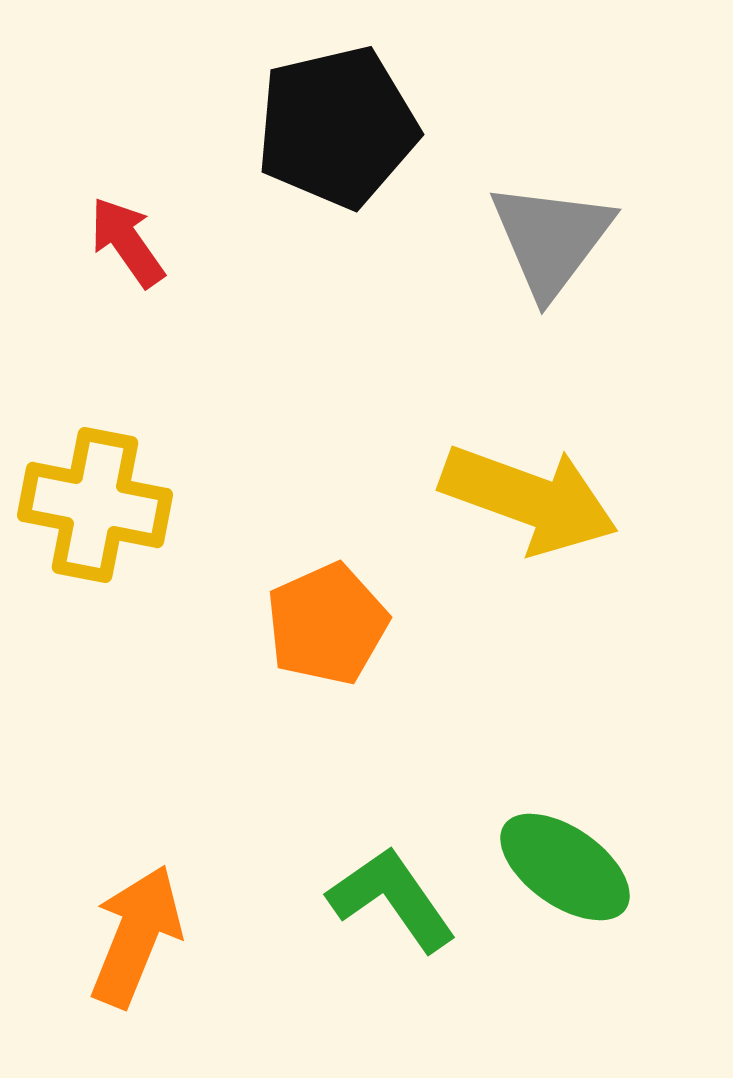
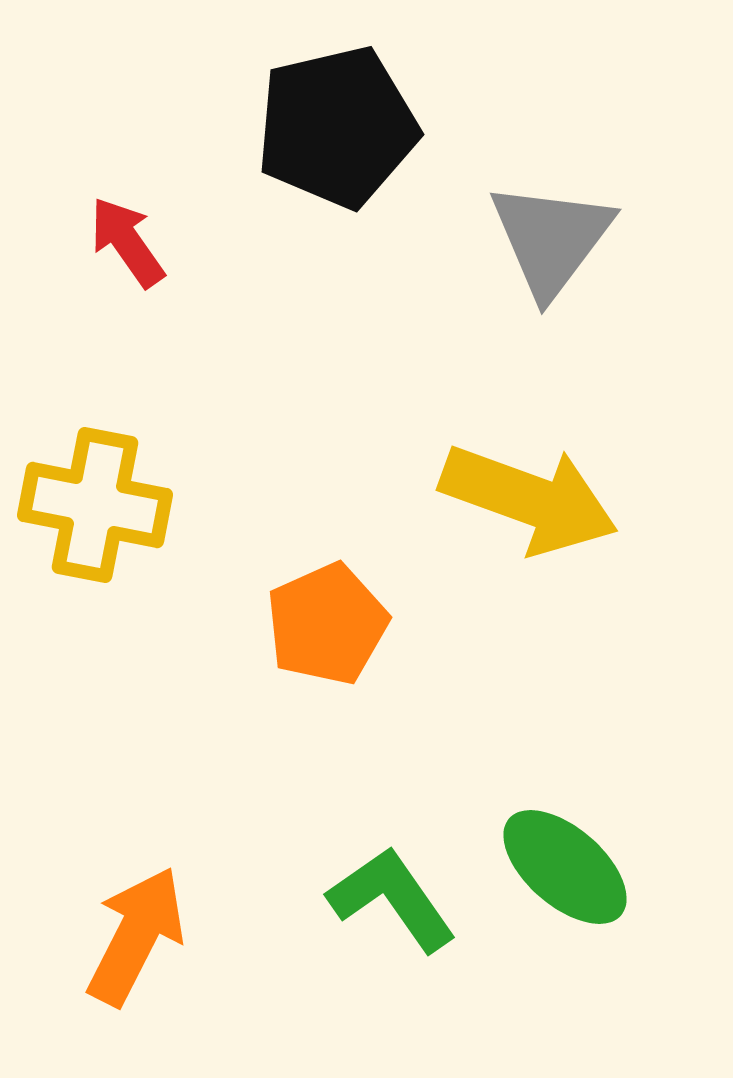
green ellipse: rotated 6 degrees clockwise
orange arrow: rotated 5 degrees clockwise
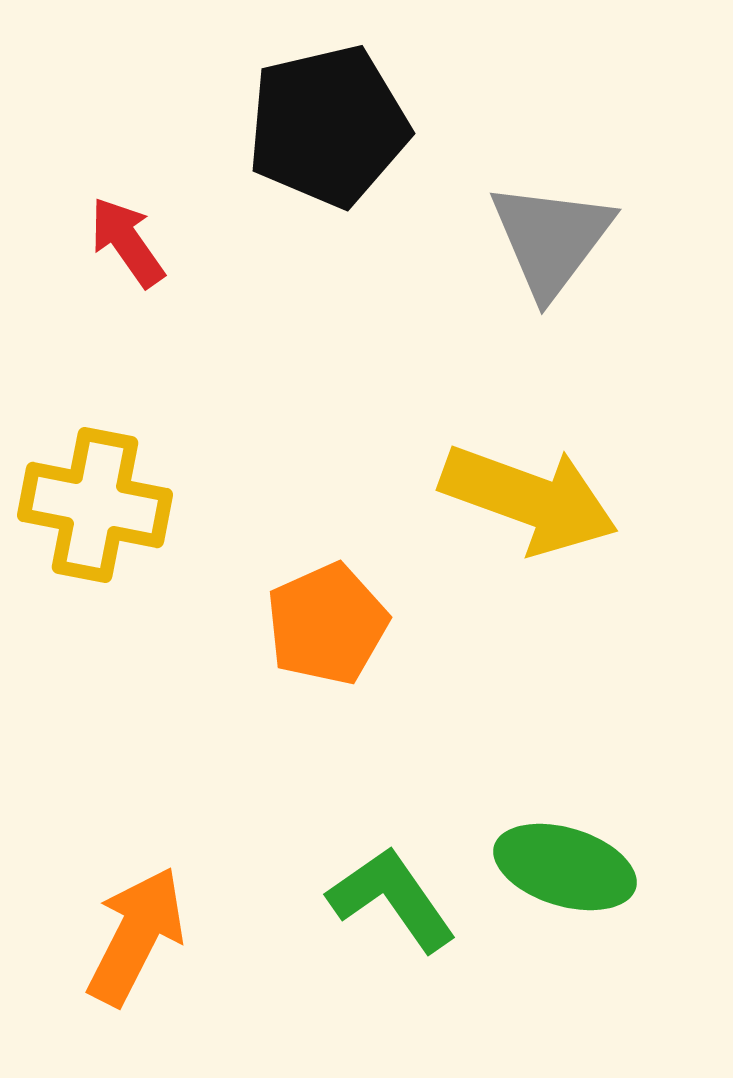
black pentagon: moved 9 px left, 1 px up
green ellipse: rotated 24 degrees counterclockwise
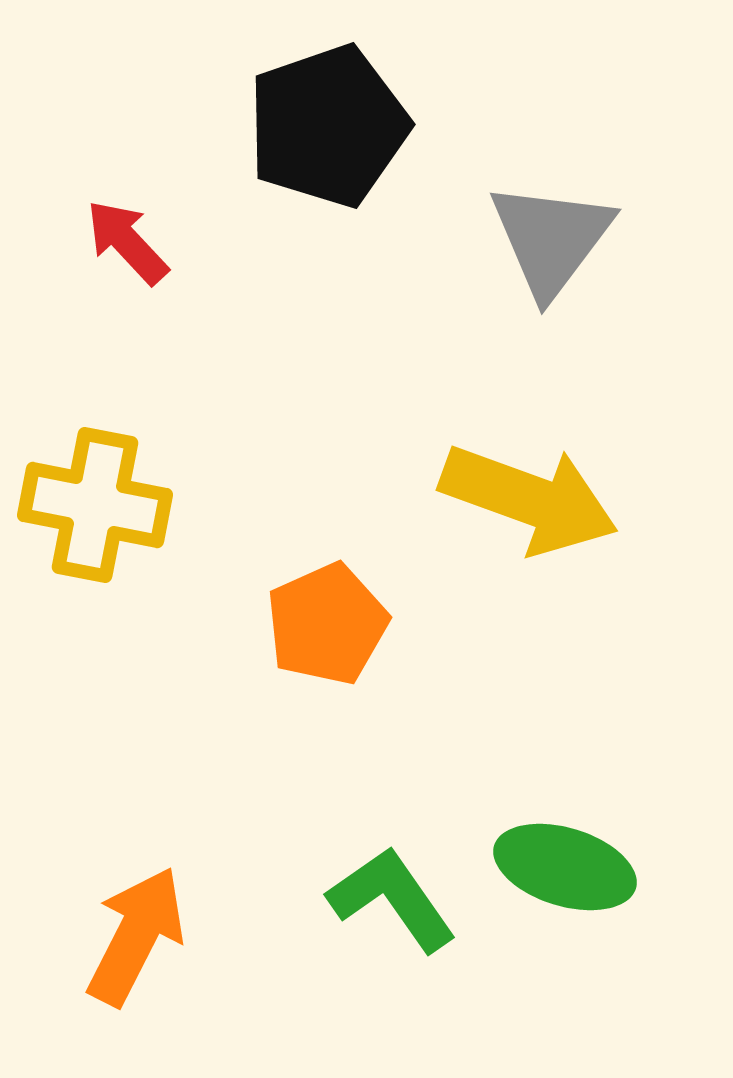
black pentagon: rotated 6 degrees counterclockwise
red arrow: rotated 8 degrees counterclockwise
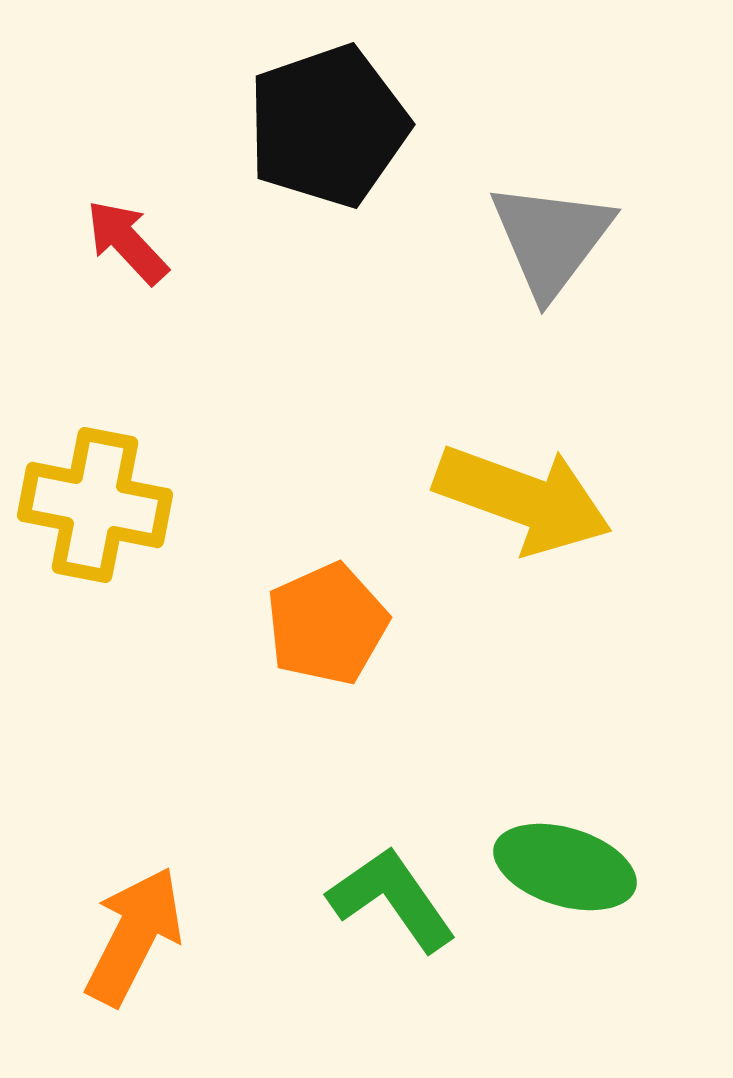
yellow arrow: moved 6 px left
orange arrow: moved 2 px left
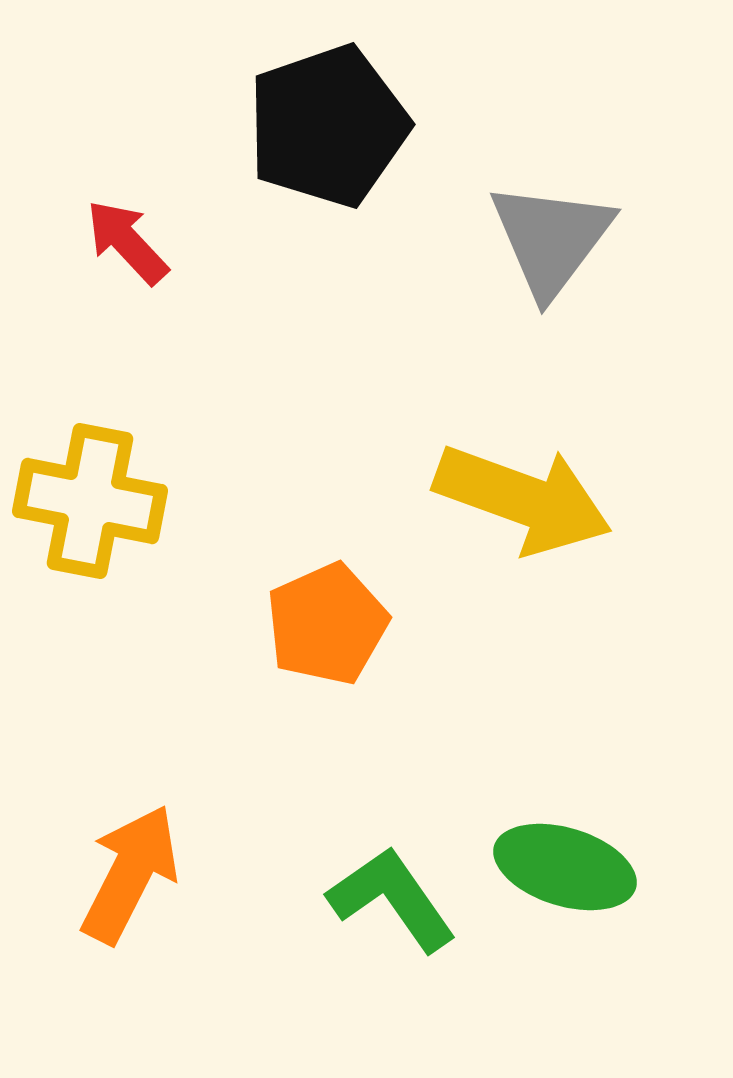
yellow cross: moved 5 px left, 4 px up
orange arrow: moved 4 px left, 62 px up
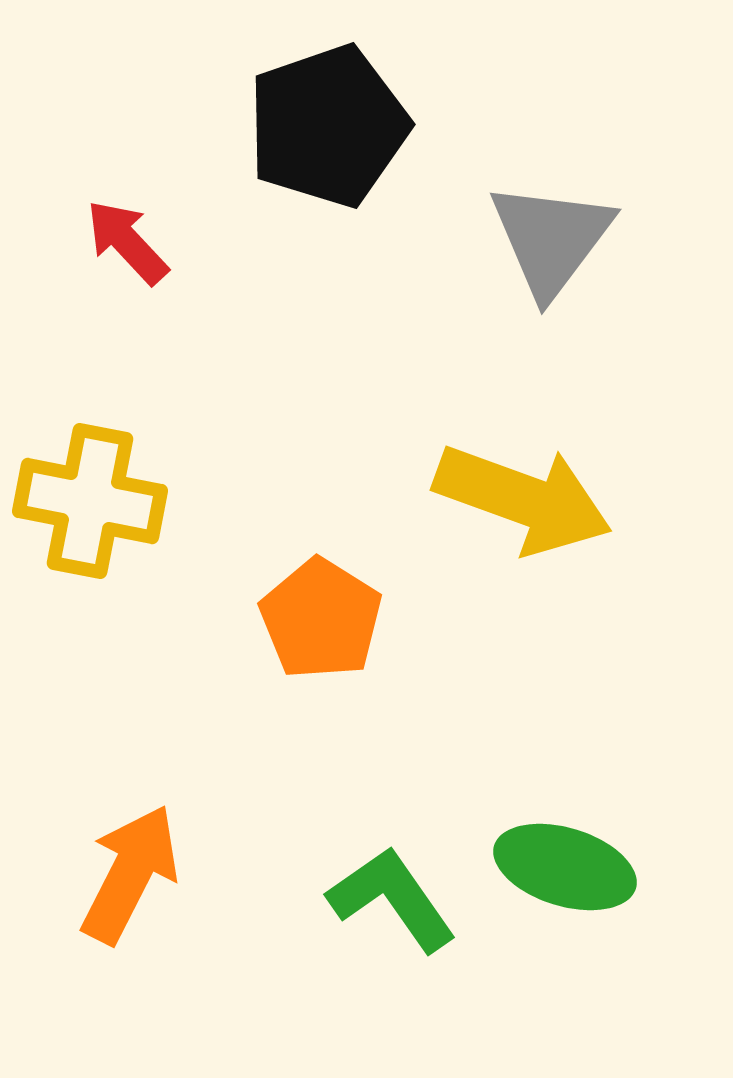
orange pentagon: moved 6 px left, 5 px up; rotated 16 degrees counterclockwise
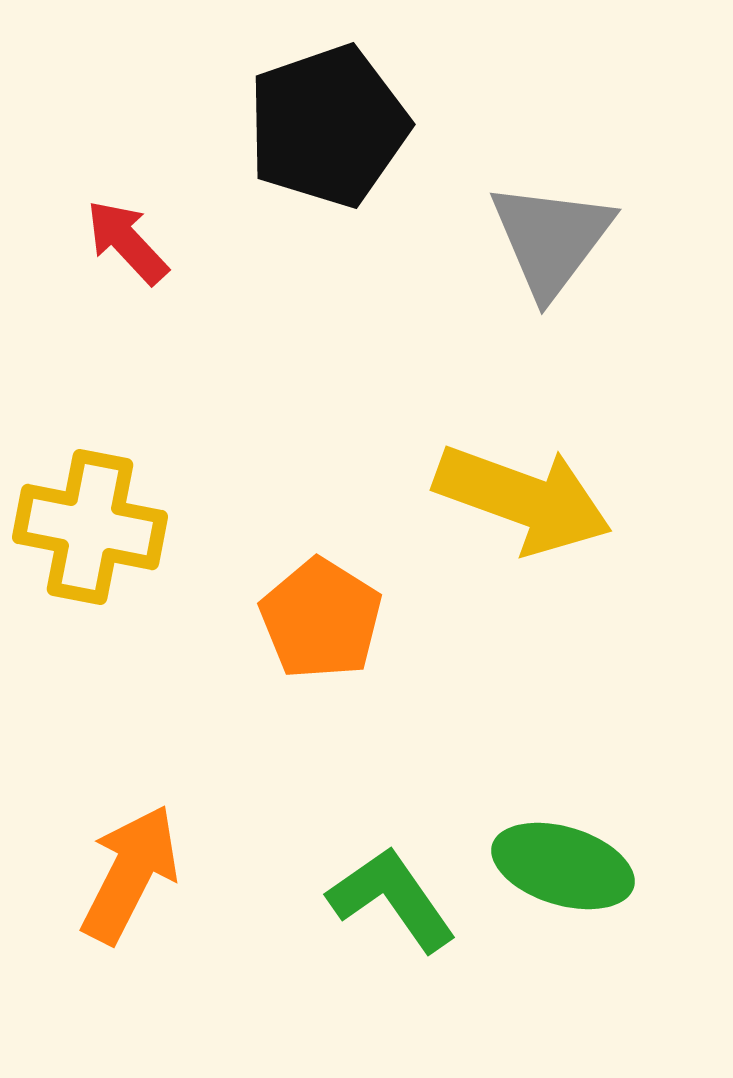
yellow cross: moved 26 px down
green ellipse: moved 2 px left, 1 px up
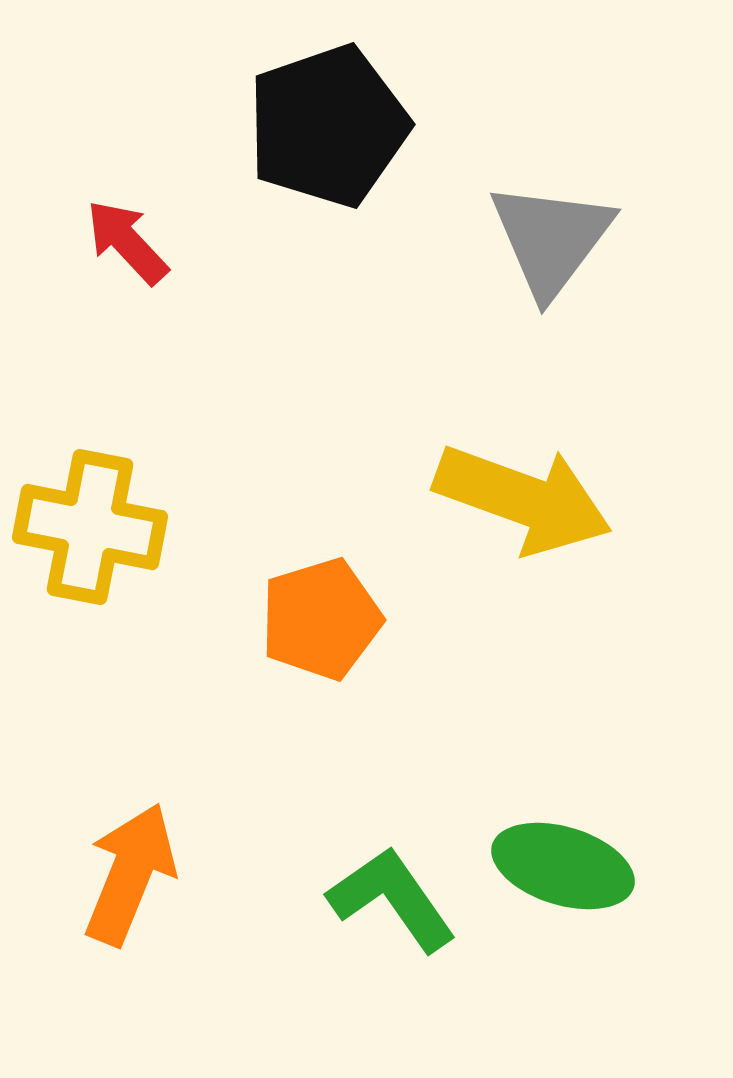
orange pentagon: rotated 23 degrees clockwise
orange arrow: rotated 5 degrees counterclockwise
